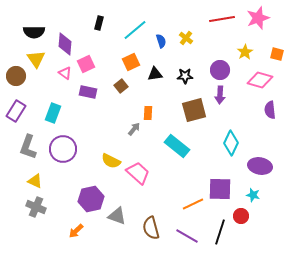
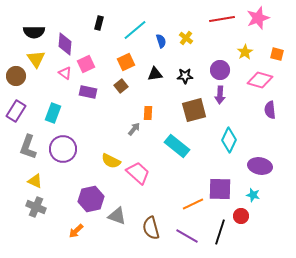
orange square at (131, 62): moved 5 px left
cyan diamond at (231, 143): moved 2 px left, 3 px up
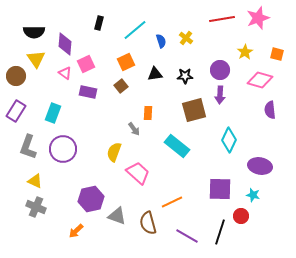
gray arrow at (134, 129): rotated 104 degrees clockwise
yellow semicircle at (111, 161): moved 3 px right, 9 px up; rotated 84 degrees clockwise
orange line at (193, 204): moved 21 px left, 2 px up
brown semicircle at (151, 228): moved 3 px left, 5 px up
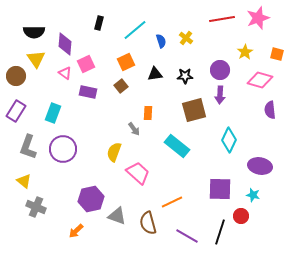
yellow triangle at (35, 181): moved 11 px left; rotated 14 degrees clockwise
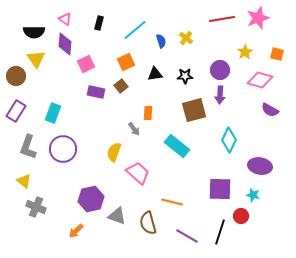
pink triangle at (65, 73): moved 54 px up
purple rectangle at (88, 92): moved 8 px right
purple semicircle at (270, 110): rotated 54 degrees counterclockwise
orange line at (172, 202): rotated 40 degrees clockwise
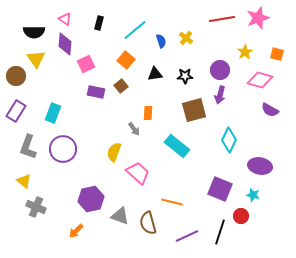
orange square at (126, 62): moved 2 px up; rotated 24 degrees counterclockwise
purple arrow at (220, 95): rotated 12 degrees clockwise
purple square at (220, 189): rotated 20 degrees clockwise
gray triangle at (117, 216): moved 3 px right
purple line at (187, 236): rotated 55 degrees counterclockwise
